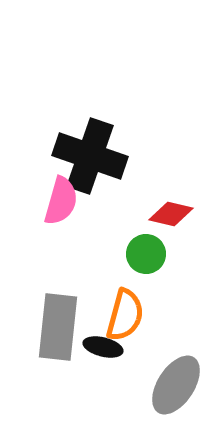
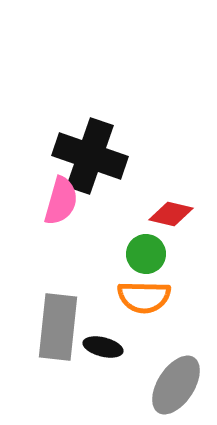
orange semicircle: moved 19 px right, 18 px up; rotated 76 degrees clockwise
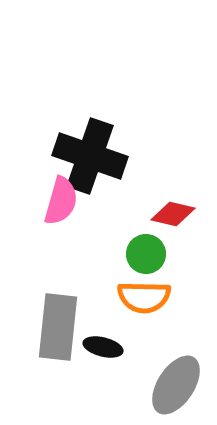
red diamond: moved 2 px right
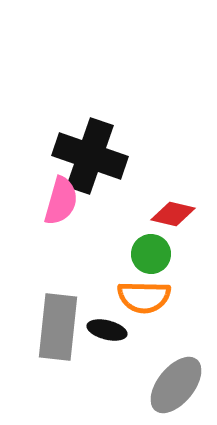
green circle: moved 5 px right
black ellipse: moved 4 px right, 17 px up
gray ellipse: rotated 6 degrees clockwise
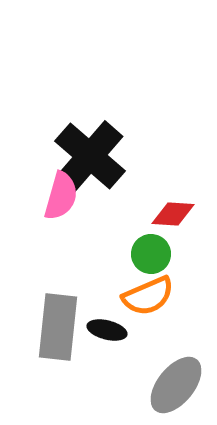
black cross: rotated 22 degrees clockwise
pink semicircle: moved 5 px up
red diamond: rotated 9 degrees counterclockwise
orange semicircle: moved 4 px right, 1 px up; rotated 24 degrees counterclockwise
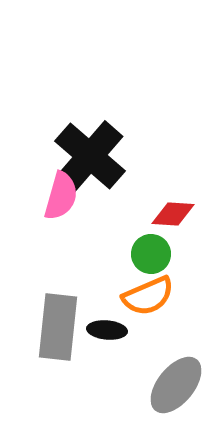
black ellipse: rotated 9 degrees counterclockwise
